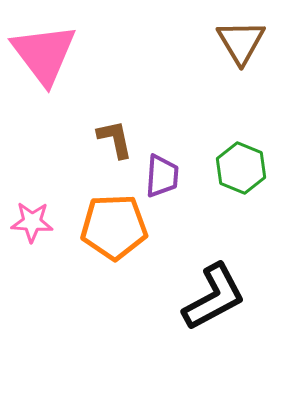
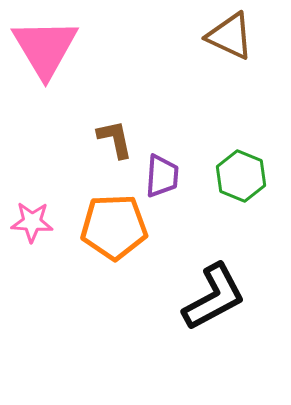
brown triangle: moved 11 px left, 6 px up; rotated 34 degrees counterclockwise
pink triangle: moved 1 px right, 6 px up; rotated 6 degrees clockwise
green hexagon: moved 8 px down
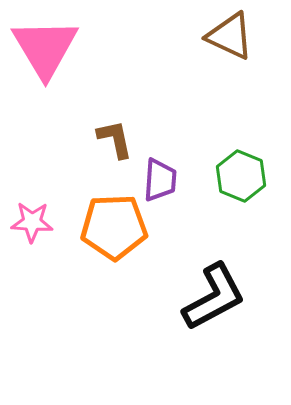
purple trapezoid: moved 2 px left, 4 px down
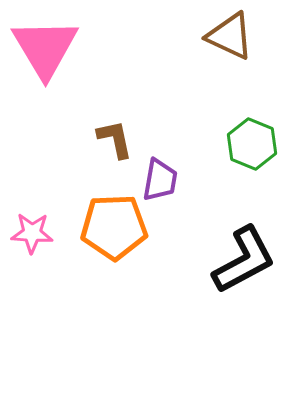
green hexagon: moved 11 px right, 32 px up
purple trapezoid: rotated 6 degrees clockwise
pink star: moved 11 px down
black L-shape: moved 30 px right, 37 px up
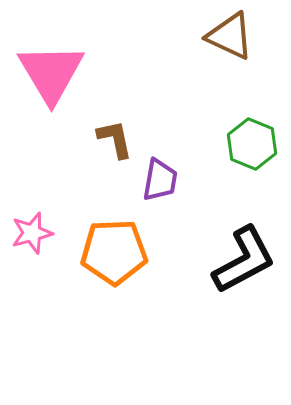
pink triangle: moved 6 px right, 25 px down
orange pentagon: moved 25 px down
pink star: rotated 18 degrees counterclockwise
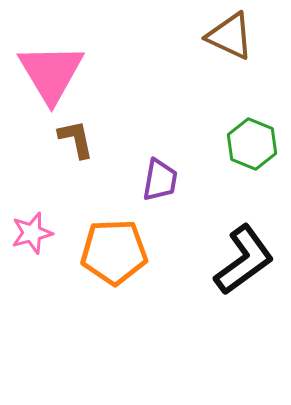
brown L-shape: moved 39 px left
black L-shape: rotated 8 degrees counterclockwise
